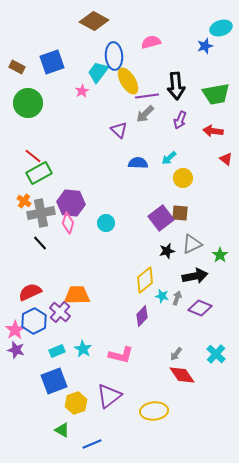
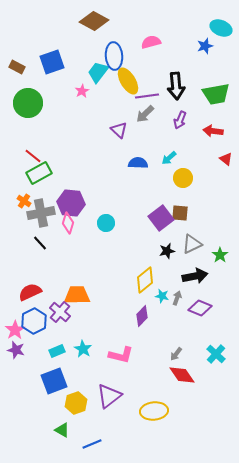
cyan ellipse at (221, 28): rotated 40 degrees clockwise
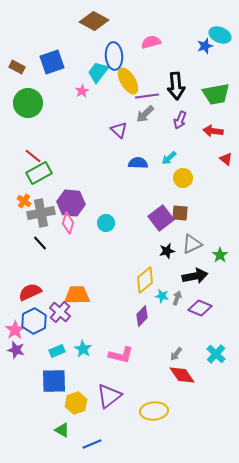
cyan ellipse at (221, 28): moved 1 px left, 7 px down
blue square at (54, 381): rotated 20 degrees clockwise
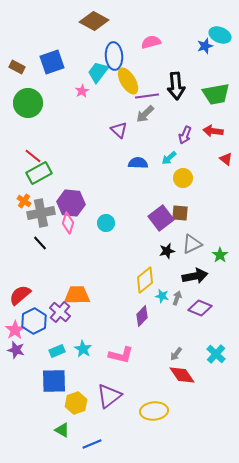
purple arrow at (180, 120): moved 5 px right, 15 px down
red semicircle at (30, 292): moved 10 px left, 3 px down; rotated 15 degrees counterclockwise
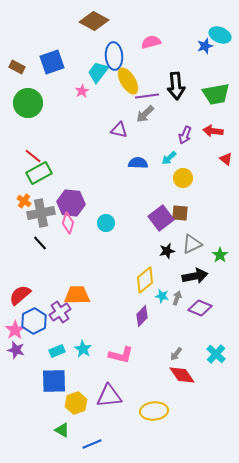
purple triangle at (119, 130): rotated 30 degrees counterclockwise
purple cross at (60, 312): rotated 15 degrees clockwise
purple triangle at (109, 396): rotated 32 degrees clockwise
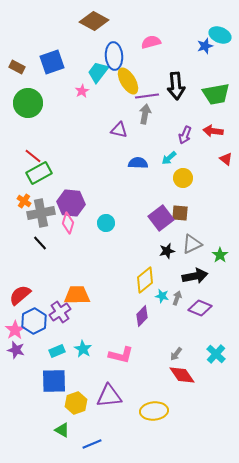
gray arrow at (145, 114): rotated 144 degrees clockwise
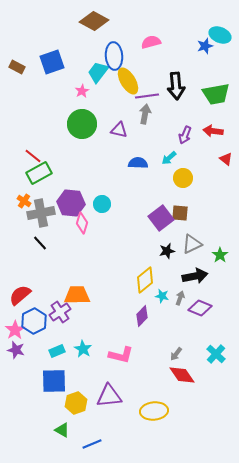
green circle at (28, 103): moved 54 px right, 21 px down
pink diamond at (68, 223): moved 14 px right
cyan circle at (106, 223): moved 4 px left, 19 px up
gray arrow at (177, 298): moved 3 px right
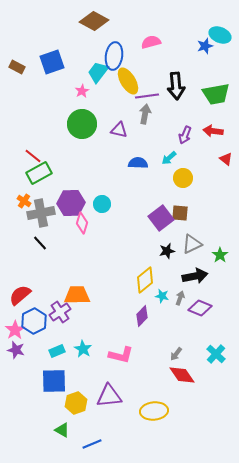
blue ellipse at (114, 56): rotated 12 degrees clockwise
purple hexagon at (71, 203): rotated 8 degrees counterclockwise
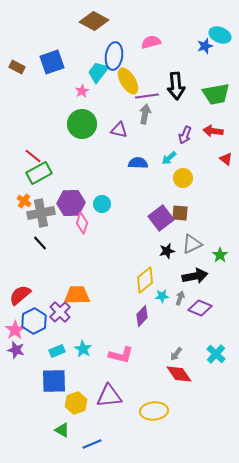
cyan star at (162, 296): rotated 16 degrees counterclockwise
purple cross at (60, 312): rotated 10 degrees counterclockwise
red diamond at (182, 375): moved 3 px left, 1 px up
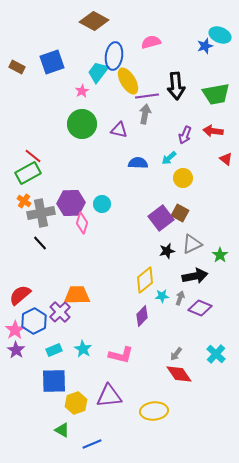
green rectangle at (39, 173): moved 11 px left
brown square at (180, 213): rotated 24 degrees clockwise
purple star at (16, 350): rotated 18 degrees clockwise
cyan rectangle at (57, 351): moved 3 px left, 1 px up
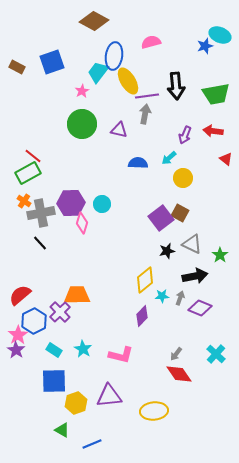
gray triangle at (192, 244): rotated 50 degrees clockwise
pink star at (15, 330): moved 3 px right, 5 px down
cyan rectangle at (54, 350): rotated 56 degrees clockwise
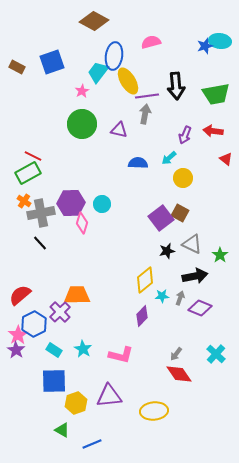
cyan ellipse at (220, 35): moved 6 px down; rotated 15 degrees counterclockwise
red line at (33, 156): rotated 12 degrees counterclockwise
blue hexagon at (34, 321): moved 3 px down
